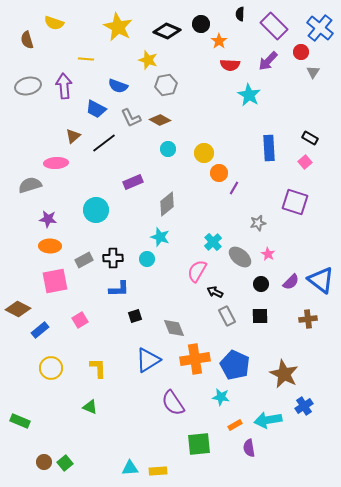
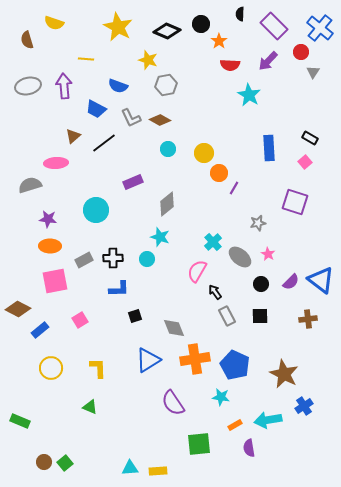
black arrow at (215, 292): rotated 28 degrees clockwise
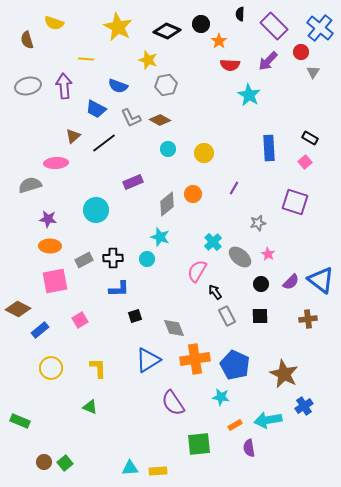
orange circle at (219, 173): moved 26 px left, 21 px down
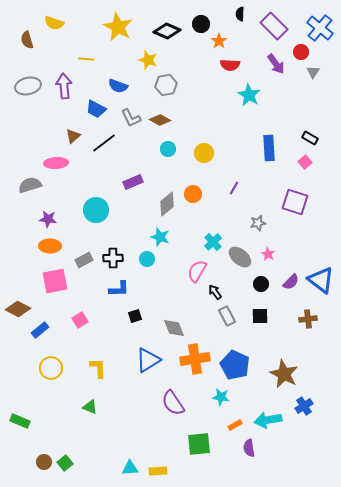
purple arrow at (268, 61): moved 8 px right, 3 px down; rotated 80 degrees counterclockwise
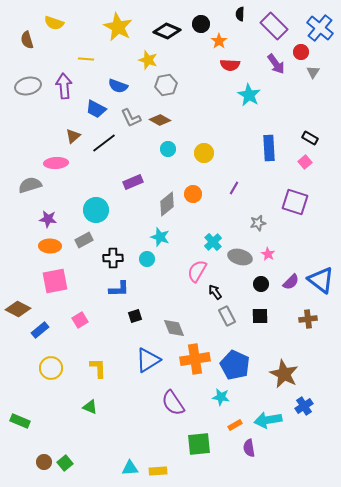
gray ellipse at (240, 257): rotated 25 degrees counterclockwise
gray rectangle at (84, 260): moved 20 px up
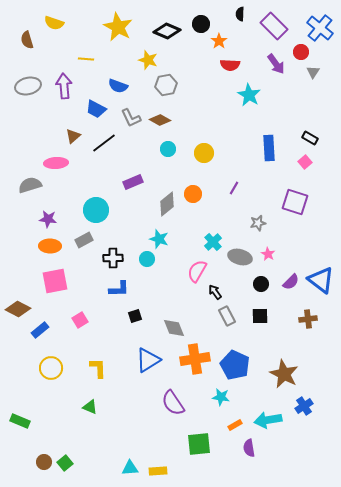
cyan star at (160, 237): moved 1 px left, 2 px down
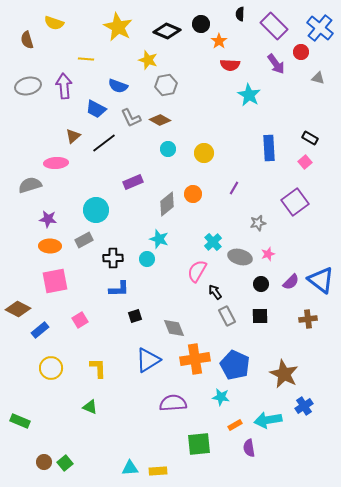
gray triangle at (313, 72): moved 5 px right, 6 px down; rotated 48 degrees counterclockwise
purple square at (295, 202): rotated 36 degrees clockwise
pink star at (268, 254): rotated 24 degrees clockwise
purple semicircle at (173, 403): rotated 120 degrees clockwise
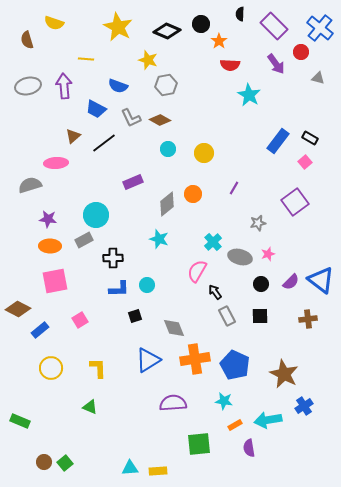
blue rectangle at (269, 148): moved 9 px right, 7 px up; rotated 40 degrees clockwise
cyan circle at (96, 210): moved 5 px down
cyan circle at (147, 259): moved 26 px down
cyan star at (221, 397): moved 3 px right, 4 px down
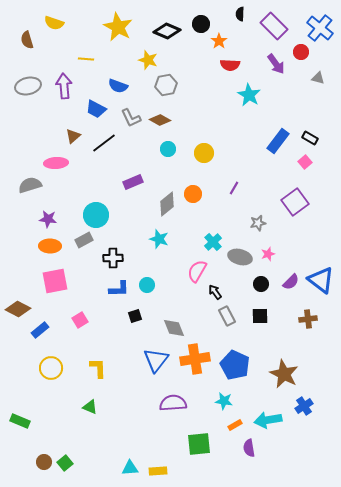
blue triangle at (148, 360): moved 8 px right; rotated 20 degrees counterclockwise
